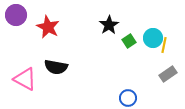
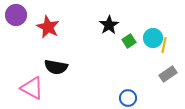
pink triangle: moved 7 px right, 9 px down
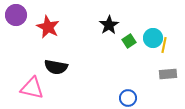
gray rectangle: rotated 30 degrees clockwise
pink triangle: rotated 15 degrees counterclockwise
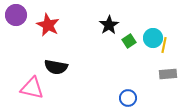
red star: moved 2 px up
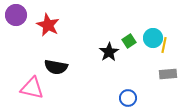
black star: moved 27 px down
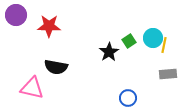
red star: moved 1 px right, 1 px down; rotated 25 degrees counterclockwise
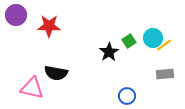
yellow line: rotated 42 degrees clockwise
black semicircle: moved 6 px down
gray rectangle: moved 3 px left
blue circle: moved 1 px left, 2 px up
